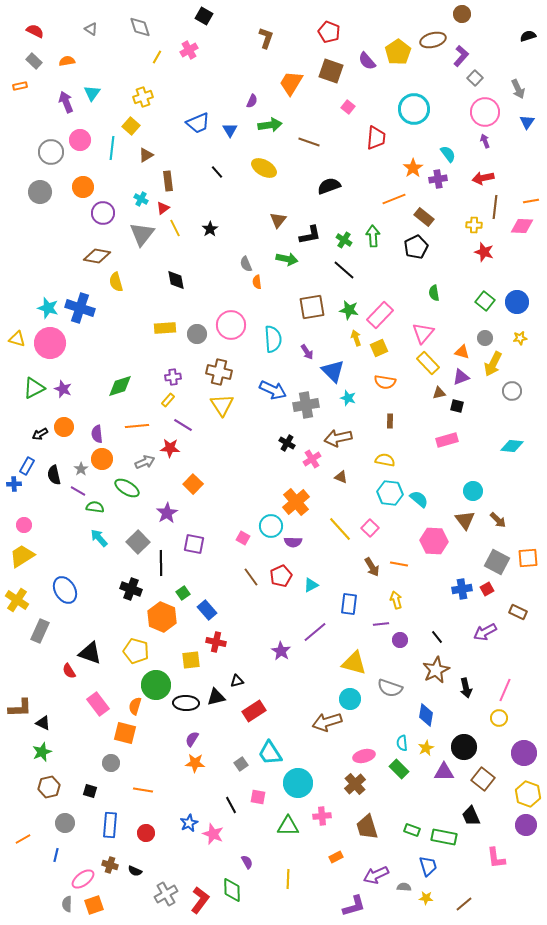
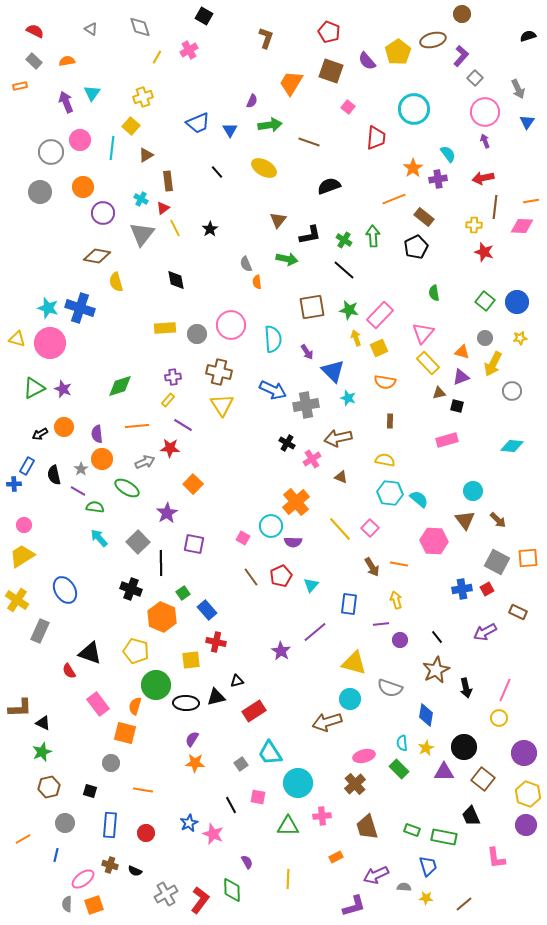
cyan triangle at (311, 585): rotated 21 degrees counterclockwise
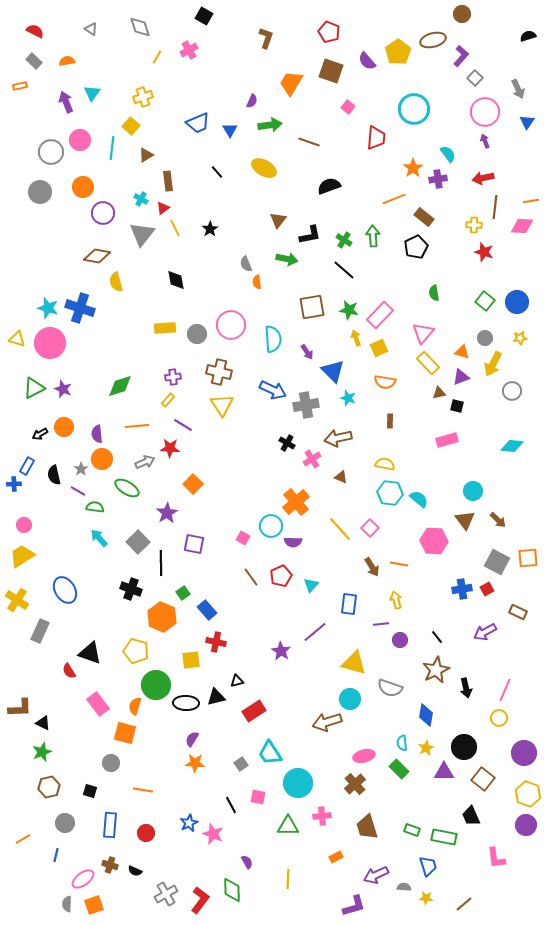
yellow semicircle at (385, 460): moved 4 px down
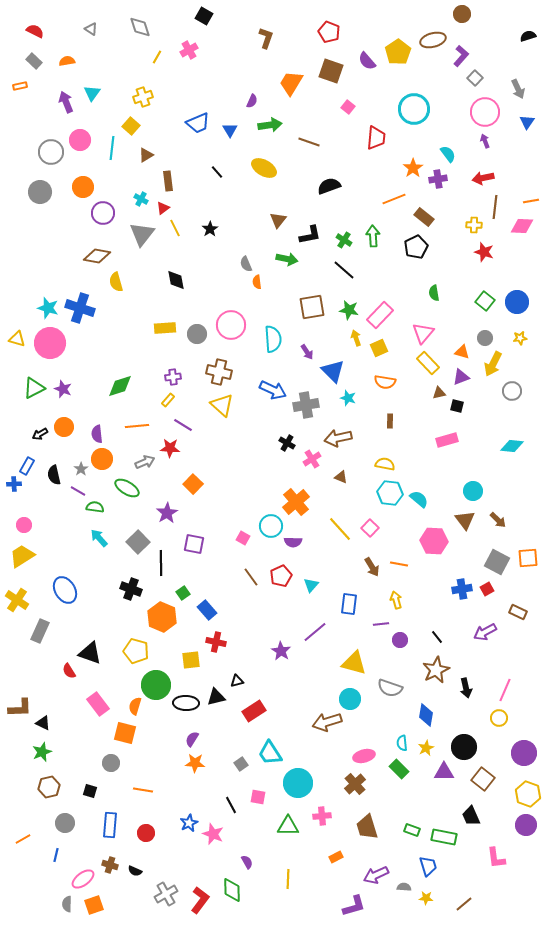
yellow triangle at (222, 405): rotated 15 degrees counterclockwise
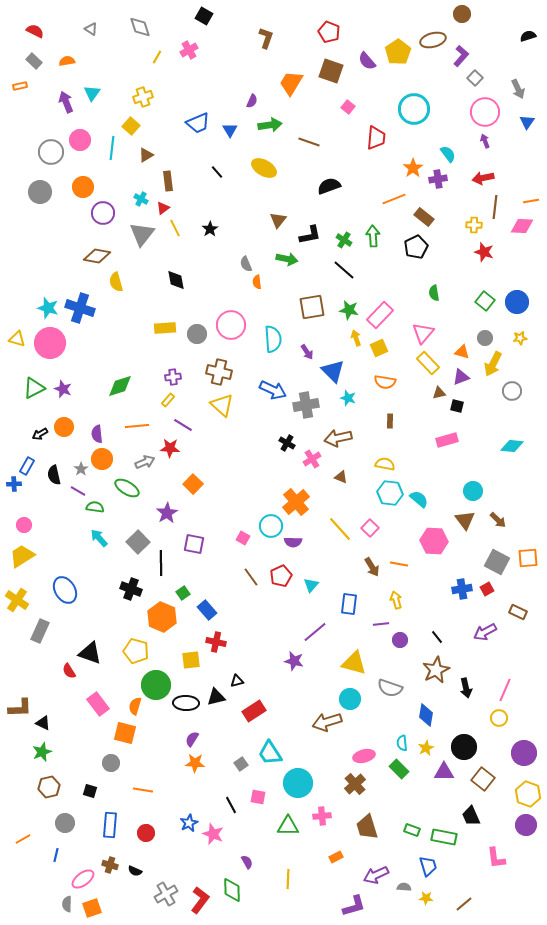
purple star at (281, 651): moved 13 px right, 10 px down; rotated 18 degrees counterclockwise
orange square at (94, 905): moved 2 px left, 3 px down
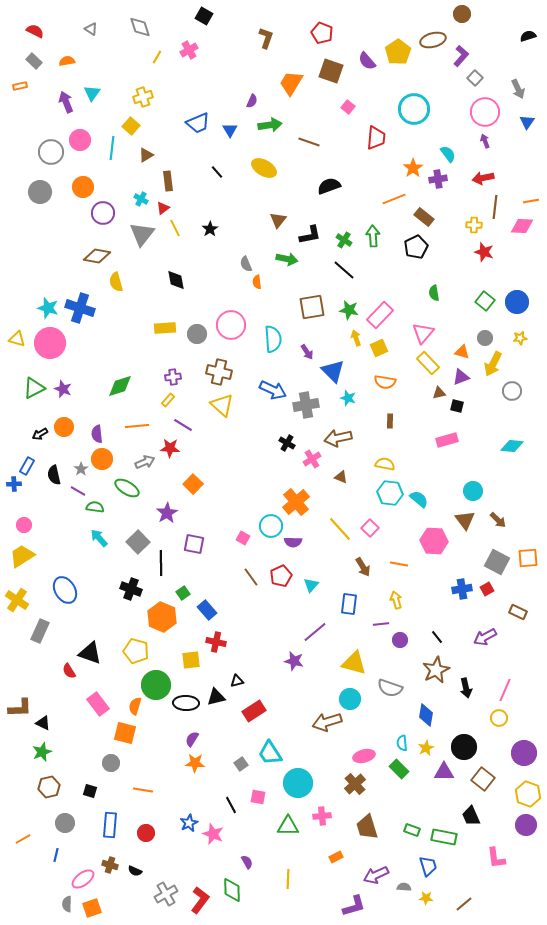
red pentagon at (329, 32): moved 7 px left, 1 px down
brown arrow at (372, 567): moved 9 px left
purple arrow at (485, 632): moved 5 px down
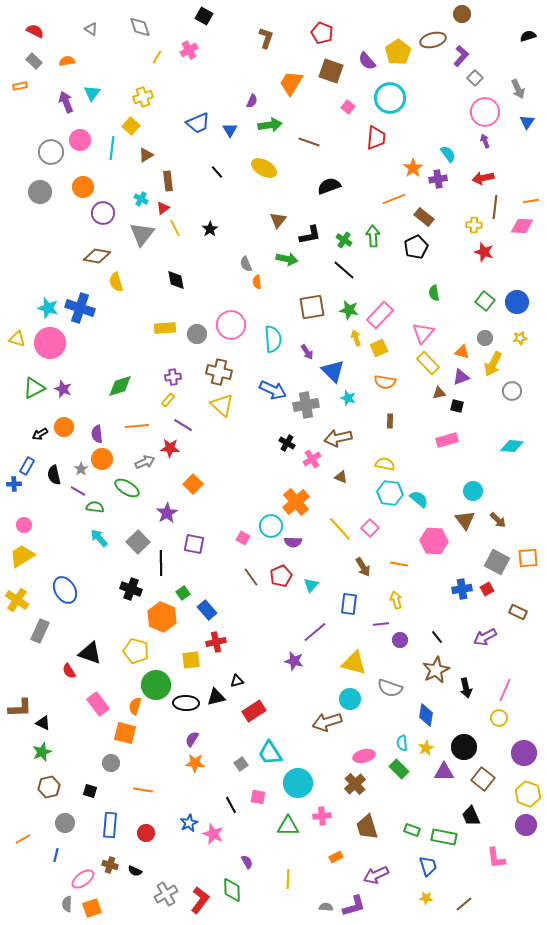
cyan circle at (414, 109): moved 24 px left, 11 px up
red cross at (216, 642): rotated 24 degrees counterclockwise
gray semicircle at (404, 887): moved 78 px left, 20 px down
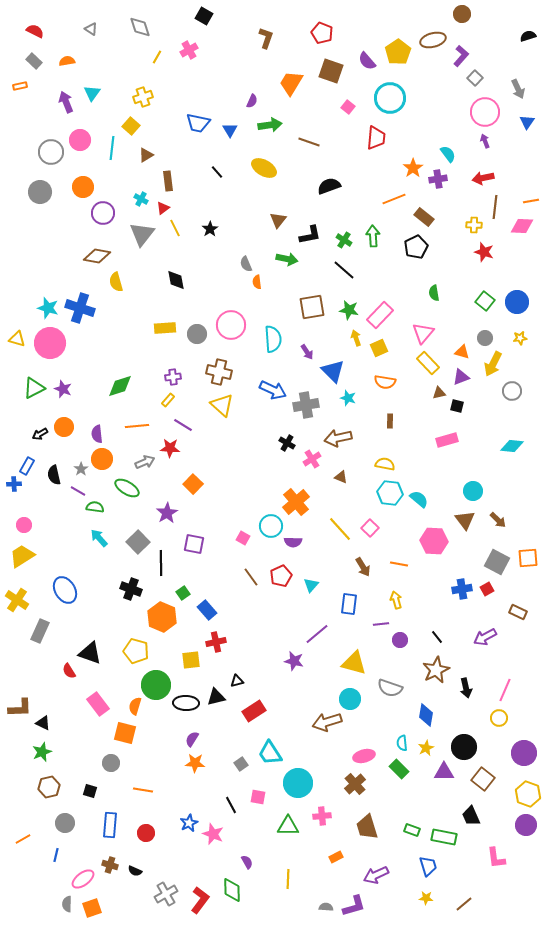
blue trapezoid at (198, 123): rotated 35 degrees clockwise
purple line at (315, 632): moved 2 px right, 2 px down
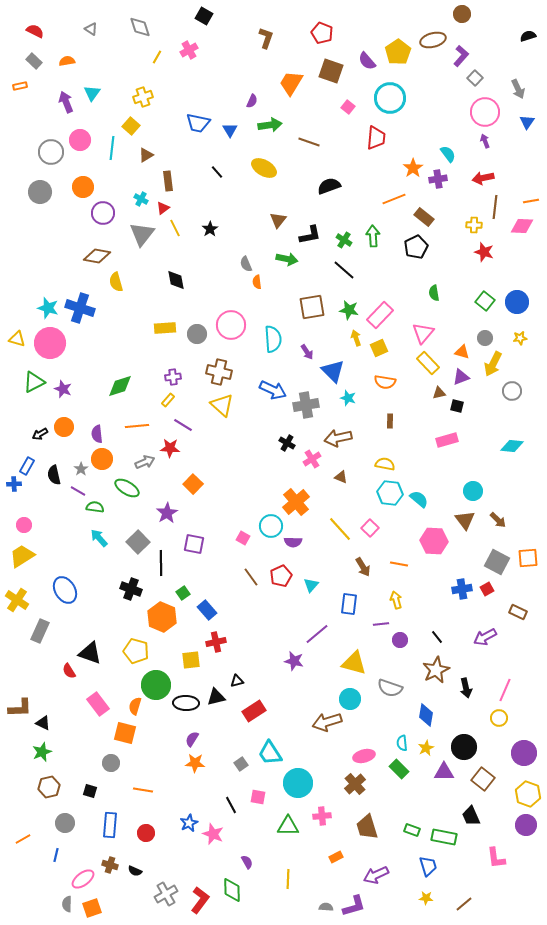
green triangle at (34, 388): moved 6 px up
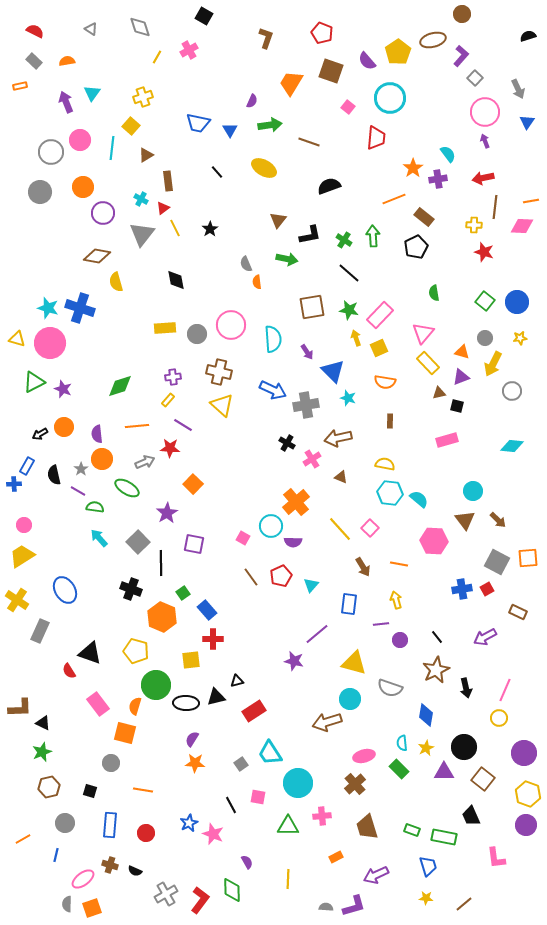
black line at (344, 270): moved 5 px right, 3 px down
red cross at (216, 642): moved 3 px left, 3 px up; rotated 12 degrees clockwise
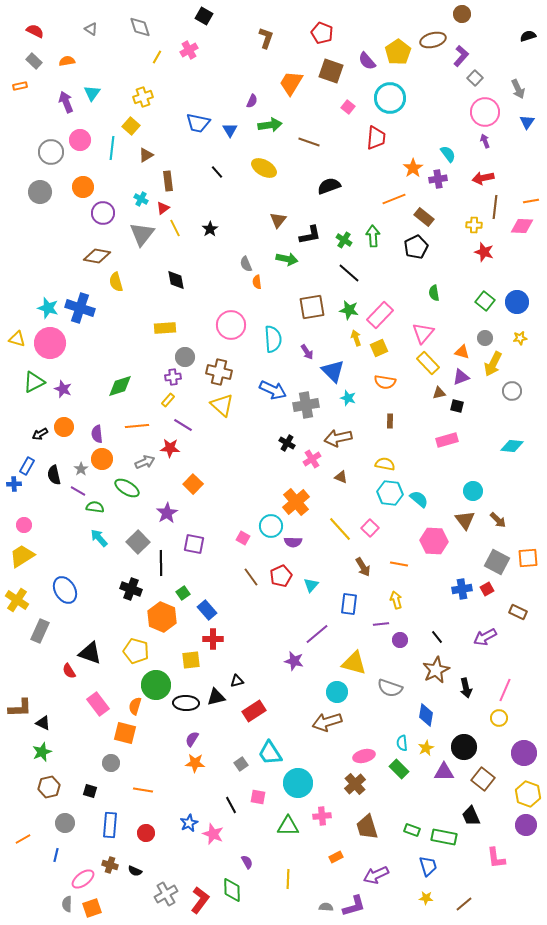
gray circle at (197, 334): moved 12 px left, 23 px down
cyan circle at (350, 699): moved 13 px left, 7 px up
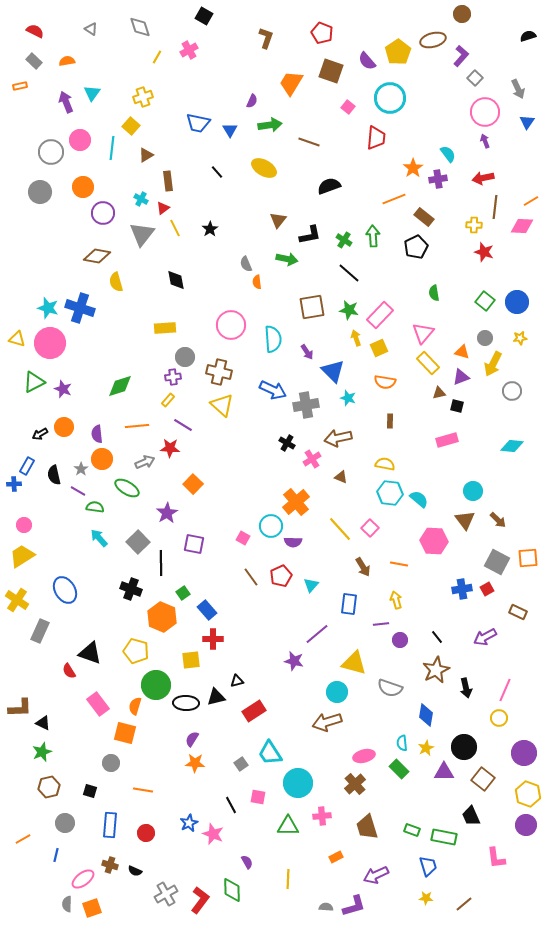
orange line at (531, 201): rotated 21 degrees counterclockwise
